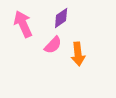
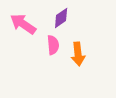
pink arrow: rotated 32 degrees counterclockwise
pink semicircle: rotated 48 degrees counterclockwise
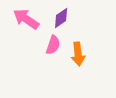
pink arrow: moved 3 px right, 5 px up
pink semicircle: rotated 24 degrees clockwise
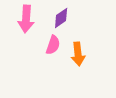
pink arrow: rotated 120 degrees counterclockwise
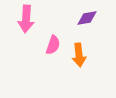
purple diamond: moved 26 px right; rotated 25 degrees clockwise
orange arrow: moved 1 px right, 1 px down
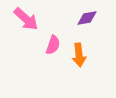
pink arrow: rotated 52 degrees counterclockwise
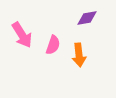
pink arrow: moved 4 px left, 16 px down; rotated 16 degrees clockwise
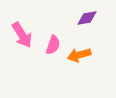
orange arrow: rotated 80 degrees clockwise
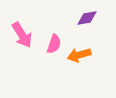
pink semicircle: moved 1 px right, 1 px up
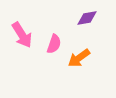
orange arrow: moved 3 px down; rotated 20 degrees counterclockwise
